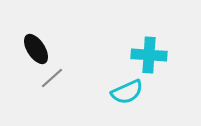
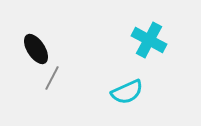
cyan cross: moved 15 px up; rotated 24 degrees clockwise
gray line: rotated 20 degrees counterclockwise
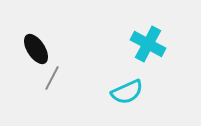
cyan cross: moved 1 px left, 4 px down
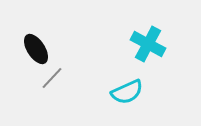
gray line: rotated 15 degrees clockwise
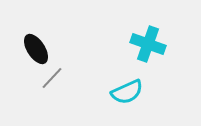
cyan cross: rotated 8 degrees counterclockwise
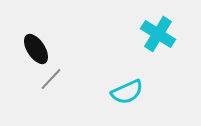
cyan cross: moved 10 px right, 10 px up; rotated 12 degrees clockwise
gray line: moved 1 px left, 1 px down
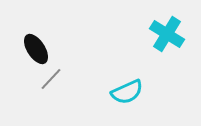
cyan cross: moved 9 px right
